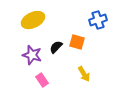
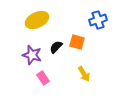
yellow ellipse: moved 4 px right
pink rectangle: moved 1 px right, 2 px up
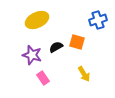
black semicircle: rotated 16 degrees clockwise
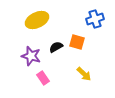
blue cross: moved 3 px left, 1 px up
purple star: moved 1 px left, 1 px down
yellow arrow: rotated 14 degrees counterclockwise
